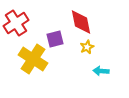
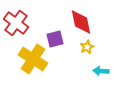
red cross: rotated 20 degrees counterclockwise
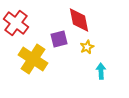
red diamond: moved 2 px left, 2 px up
purple square: moved 4 px right
cyan arrow: rotated 84 degrees clockwise
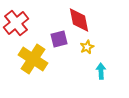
red cross: rotated 15 degrees clockwise
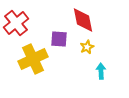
red diamond: moved 4 px right
purple square: rotated 18 degrees clockwise
yellow cross: rotated 32 degrees clockwise
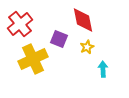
red cross: moved 4 px right, 1 px down
purple square: rotated 18 degrees clockwise
cyan arrow: moved 2 px right, 2 px up
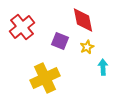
red cross: moved 2 px right, 3 px down
purple square: moved 1 px right, 2 px down
yellow cross: moved 12 px right, 19 px down
cyan arrow: moved 2 px up
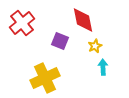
red cross: moved 4 px up
yellow star: moved 8 px right, 1 px up
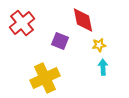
yellow star: moved 4 px right, 1 px up; rotated 16 degrees clockwise
